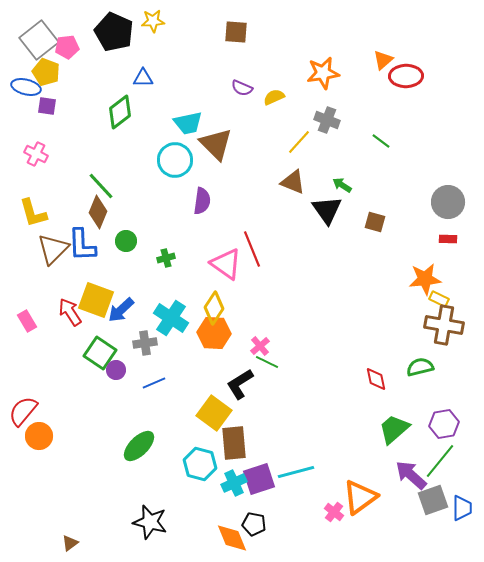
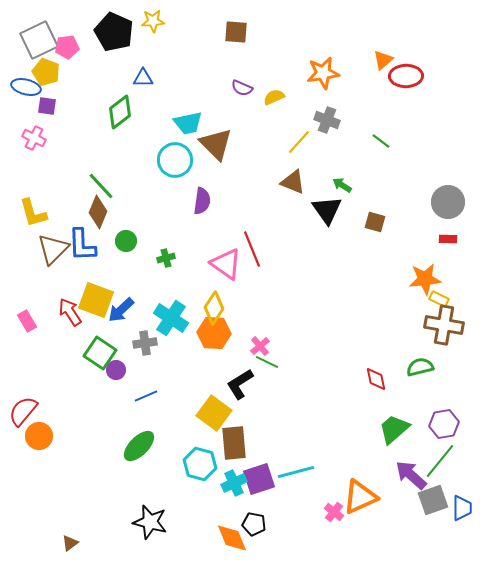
gray square at (39, 40): rotated 12 degrees clockwise
pink cross at (36, 154): moved 2 px left, 16 px up
blue line at (154, 383): moved 8 px left, 13 px down
orange triangle at (360, 497): rotated 12 degrees clockwise
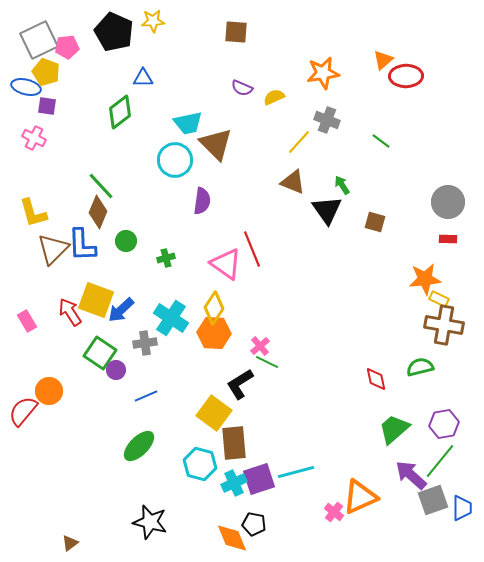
green arrow at (342, 185): rotated 24 degrees clockwise
orange circle at (39, 436): moved 10 px right, 45 px up
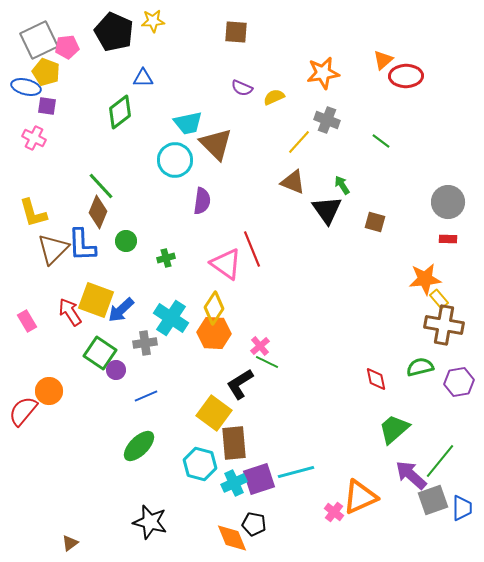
yellow rectangle at (439, 299): rotated 24 degrees clockwise
purple hexagon at (444, 424): moved 15 px right, 42 px up
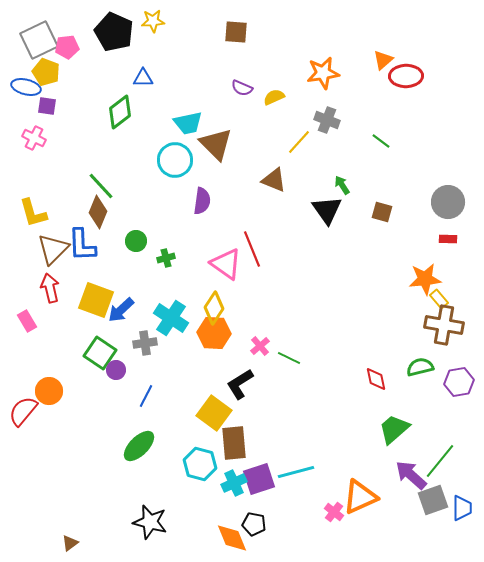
brown triangle at (293, 182): moved 19 px left, 2 px up
brown square at (375, 222): moved 7 px right, 10 px up
green circle at (126, 241): moved 10 px right
red arrow at (70, 312): moved 20 px left, 24 px up; rotated 20 degrees clockwise
green line at (267, 362): moved 22 px right, 4 px up
blue line at (146, 396): rotated 40 degrees counterclockwise
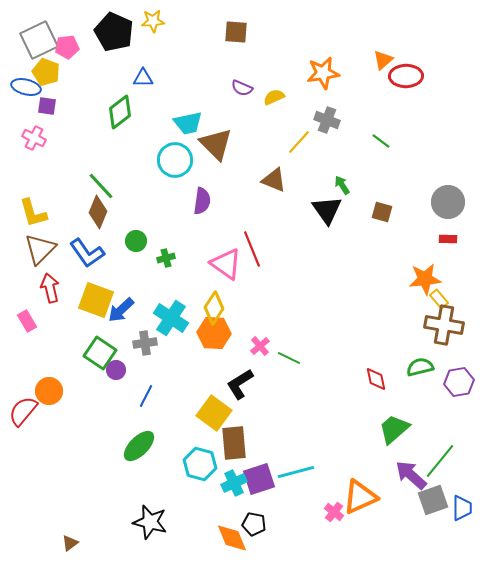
blue L-shape at (82, 245): moved 5 px right, 8 px down; rotated 33 degrees counterclockwise
brown triangle at (53, 249): moved 13 px left
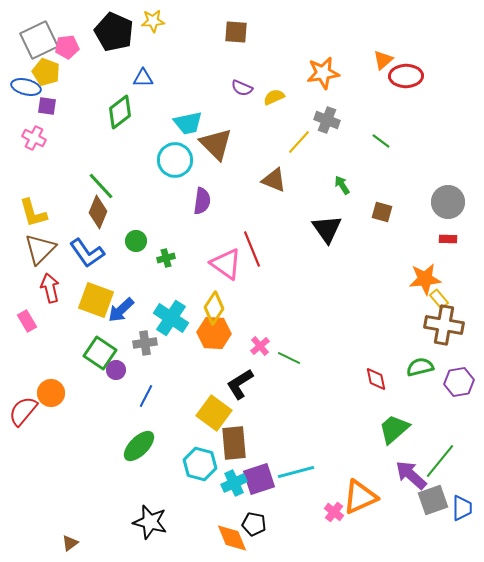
black triangle at (327, 210): moved 19 px down
orange circle at (49, 391): moved 2 px right, 2 px down
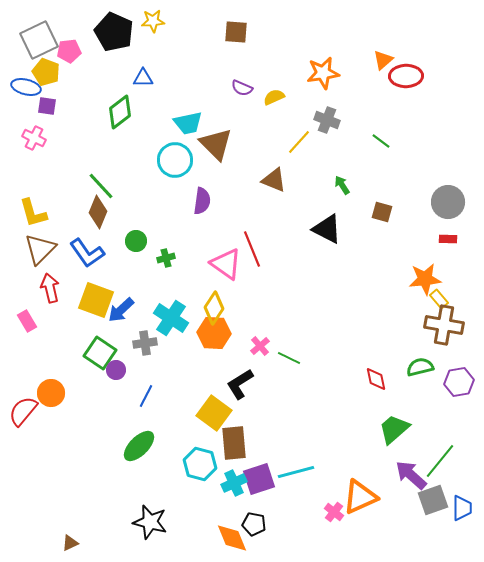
pink pentagon at (67, 47): moved 2 px right, 4 px down
black triangle at (327, 229): rotated 28 degrees counterclockwise
brown triangle at (70, 543): rotated 12 degrees clockwise
